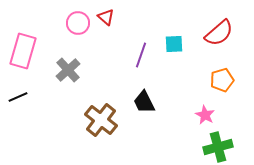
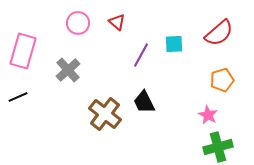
red triangle: moved 11 px right, 5 px down
purple line: rotated 10 degrees clockwise
pink star: moved 3 px right
brown cross: moved 4 px right, 6 px up
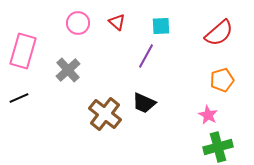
cyan square: moved 13 px left, 18 px up
purple line: moved 5 px right, 1 px down
black line: moved 1 px right, 1 px down
black trapezoid: moved 1 px down; rotated 40 degrees counterclockwise
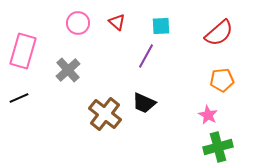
orange pentagon: rotated 10 degrees clockwise
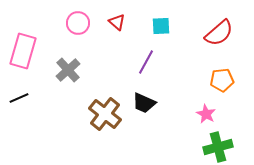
purple line: moved 6 px down
pink star: moved 2 px left, 1 px up
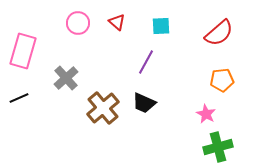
gray cross: moved 2 px left, 8 px down
brown cross: moved 2 px left, 6 px up; rotated 12 degrees clockwise
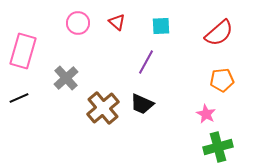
black trapezoid: moved 2 px left, 1 px down
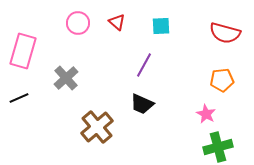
red semicircle: moved 6 px right; rotated 56 degrees clockwise
purple line: moved 2 px left, 3 px down
brown cross: moved 6 px left, 19 px down
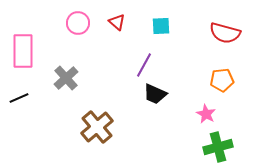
pink rectangle: rotated 16 degrees counterclockwise
black trapezoid: moved 13 px right, 10 px up
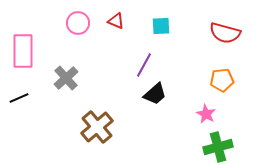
red triangle: moved 1 px left, 1 px up; rotated 18 degrees counterclockwise
black trapezoid: rotated 65 degrees counterclockwise
